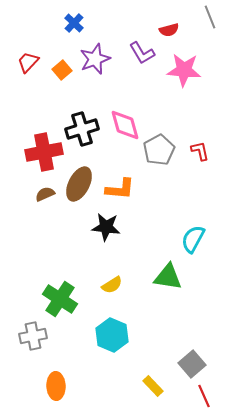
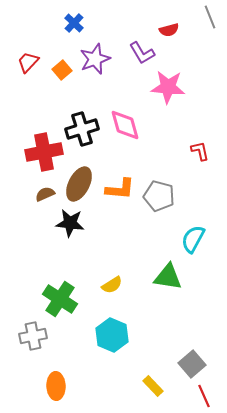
pink star: moved 16 px left, 17 px down
gray pentagon: moved 46 px down; rotated 28 degrees counterclockwise
black star: moved 36 px left, 4 px up
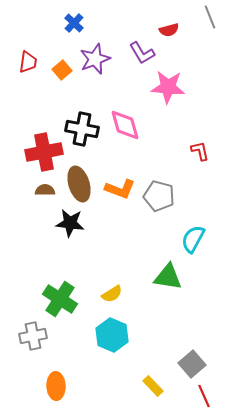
red trapezoid: rotated 145 degrees clockwise
black cross: rotated 28 degrees clockwise
brown ellipse: rotated 44 degrees counterclockwise
orange L-shape: rotated 16 degrees clockwise
brown semicircle: moved 4 px up; rotated 24 degrees clockwise
yellow semicircle: moved 9 px down
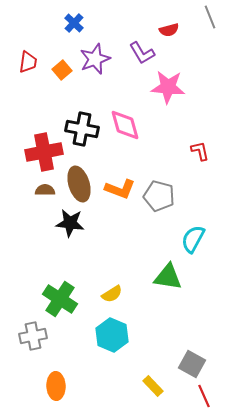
gray square: rotated 20 degrees counterclockwise
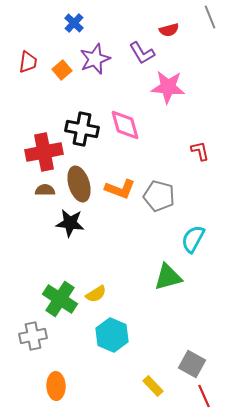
green triangle: rotated 24 degrees counterclockwise
yellow semicircle: moved 16 px left
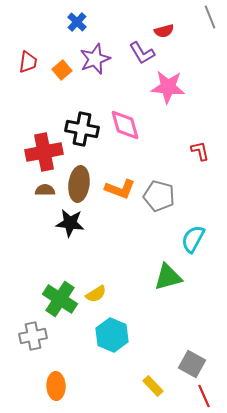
blue cross: moved 3 px right, 1 px up
red semicircle: moved 5 px left, 1 px down
brown ellipse: rotated 24 degrees clockwise
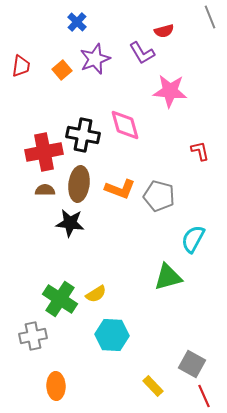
red trapezoid: moved 7 px left, 4 px down
pink star: moved 2 px right, 4 px down
black cross: moved 1 px right, 6 px down
cyan hexagon: rotated 20 degrees counterclockwise
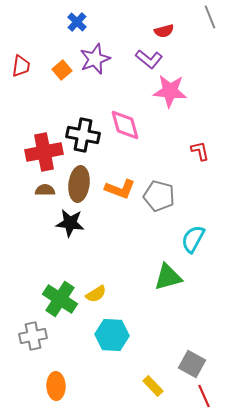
purple L-shape: moved 7 px right, 6 px down; rotated 20 degrees counterclockwise
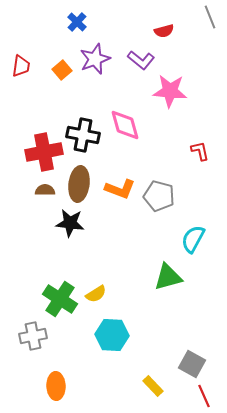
purple L-shape: moved 8 px left, 1 px down
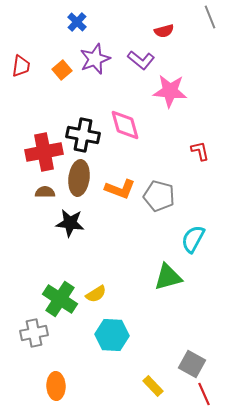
brown ellipse: moved 6 px up
brown semicircle: moved 2 px down
gray cross: moved 1 px right, 3 px up
red line: moved 2 px up
